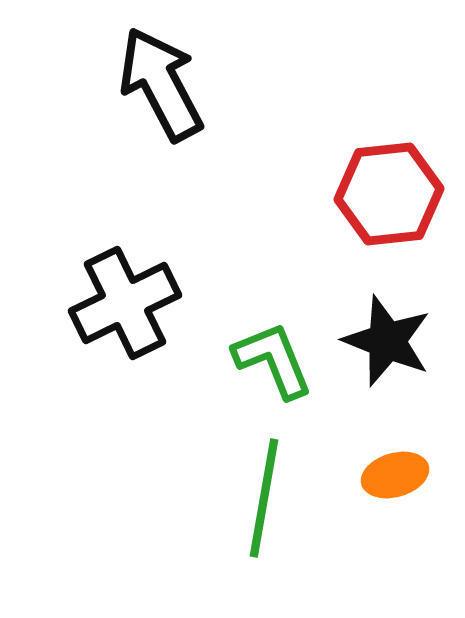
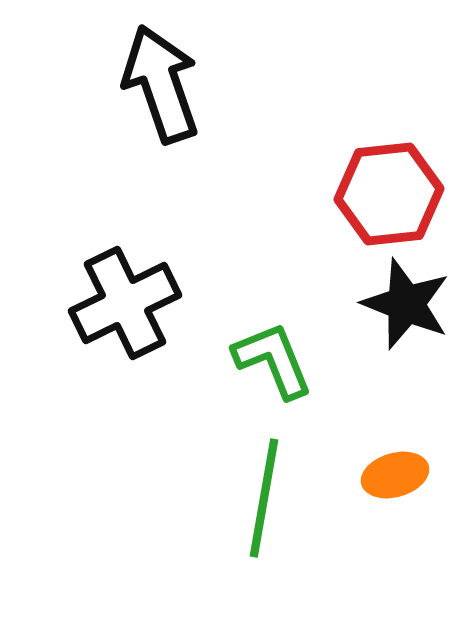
black arrow: rotated 9 degrees clockwise
black star: moved 19 px right, 37 px up
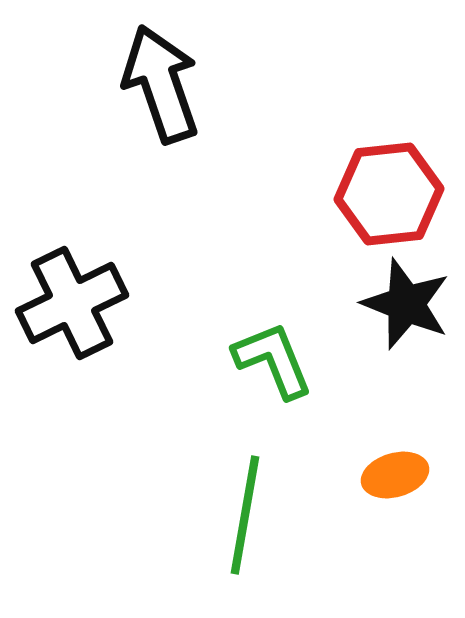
black cross: moved 53 px left
green line: moved 19 px left, 17 px down
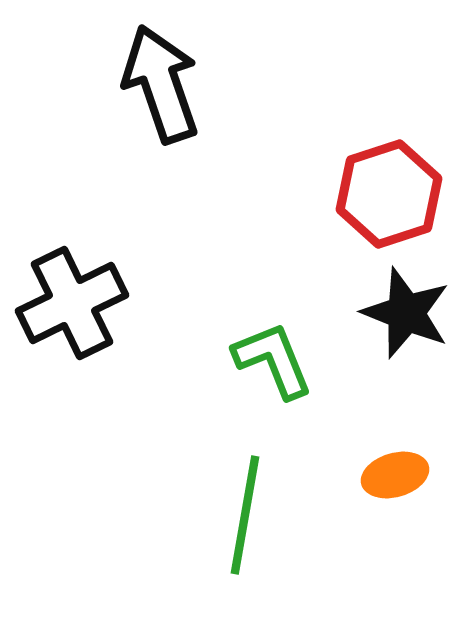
red hexagon: rotated 12 degrees counterclockwise
black star: moved 9 px down
